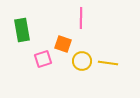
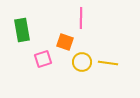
orange square: moved 2 px right, 2 px up
yellow circle: moved 1 px down
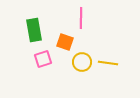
green rectangle: moved 12 px right
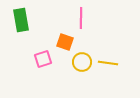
green rectangle: moved 13 px left, 10 px up
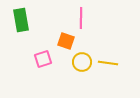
orange square: moved 1 px right, 1 px up
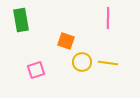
pink line: moved 27 px right
pink square: moved 7 px left, 11 px down
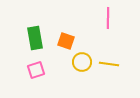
green rectangle: moved 14 px right, 18 px down
yellow line: moved 1 px right, 1 px down
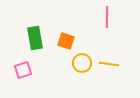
pink line: moved 1 px left, 1 px up
yellow circle: moved 1 px down
pink square: moved 13 px left
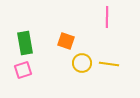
green rectangle: moved 10 px left, 5 px down
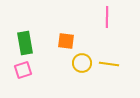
orange square: rotated 12 degrees counterclockwise
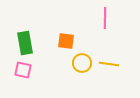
pink line: moved 2 px left, 1 px down
pink square: rotated 30 degrees clockwise
